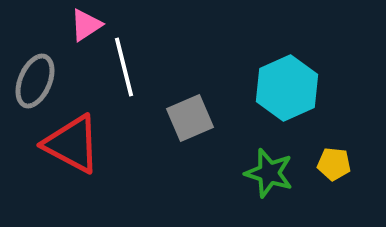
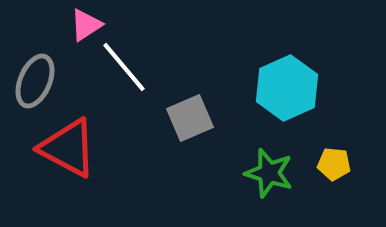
white line: rotated 26 degrees counterclockwise
red triangle: moved 4 px left, 4 px down
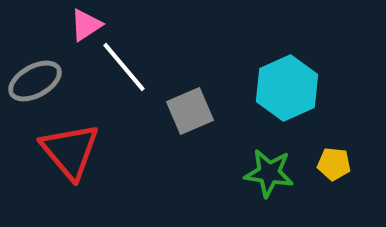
gray ellipse: rotated 38 degrees clockwise
gray square: moved 7 px up
red triangle: moved 2 px right, 3 px down; rotated 22 degrees clockwise
green star: rotated 9 degrees counterclockwise
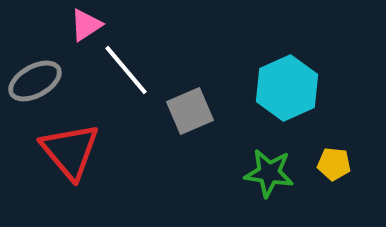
white line: moved 2 px right, 3 px down
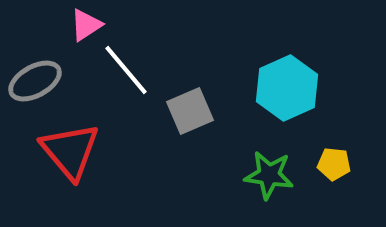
green star: moved 2 px down
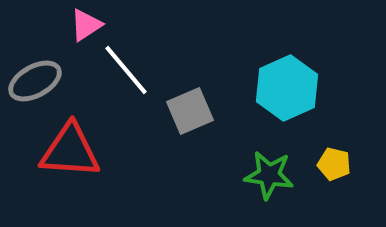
red triangle: rotated 46 degrees counterclockwise
yellow pentagon: rotated 8 degrees clockwise
